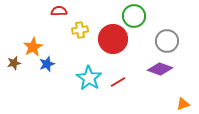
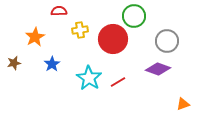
orange star: moved 2 px right, 10 px up
blue star: moved 5 px right; rotated 14 degrees counterclockwise
purple diamond: moved 2 px left
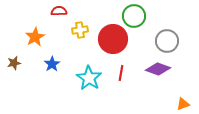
red line: moved 3 px right, 9 px up; rotated 49 degrees counterclockwise
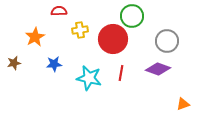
green circle: moved 2 px left
blue star: moved 2 px right; rotated 28 degrees clockwise
cyan star: rotated 20 degrees counterclockwise
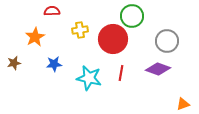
red semicircle: moved 7 px left
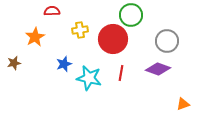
green circle: moved 1 px left, 1 px up
blue star: moved 10 px right; rotated 14 degrees counterclockwise
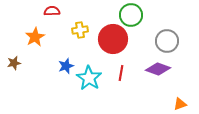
blue star: moved 2 px right, 2 px down
cyan star: rotated 20 degrees clockwise
orange triangle: moved 3 px left
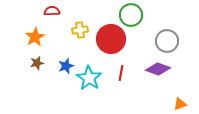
red circle: moved 2 px left
brown star: moved 23 px right
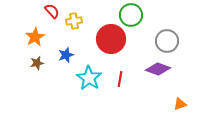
red semicircle: rotated 49 degrees clockwise
yellow cross: moved 6 px left, 9 px up
blue star: moved 11 px up
red line: moved 1 px left, 6 px down
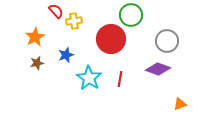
red semicircle: moved 4 px right
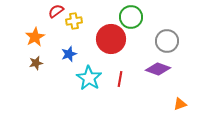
red semicircle: rotated 84 degrees counterclockwise
green circle: moved 2 px down
blue star: moved 3 px right, 1 px up
brown star: moved 1 px left
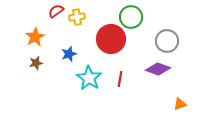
yellow cross: moved 3 px right, 4 px up
